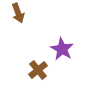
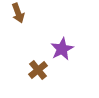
purple star: rotated 15 degrees clockwise
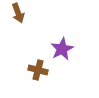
brown cross: rotated 36 degrees counterclockwise
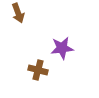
purple star: moved 1 px up; rotated 20 degrees clockwise
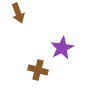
purple star: rotated 20 degrees counterclockwise
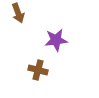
purple star: moved 6 px left, 8 px up; rotated 20 degrees clockwise
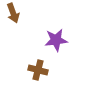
brown arrow: moved 5 px left
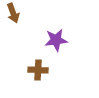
brown cross: rotated 12 degrees counterclockwise
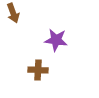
purple star: rotated 15 degrees clockwise
